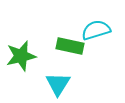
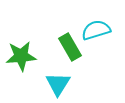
green rectangle: moved 1 px down; rotated 48 degrees clockwise
green star: rotated 8 degrees clockwise
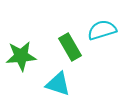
cyan semicircle: moved 6 px right
cyan triangle: rotated 44 degrees counterclockwise
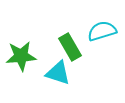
cyan semicircle: moved 1 px down
cyan triangle: moved 11 px up
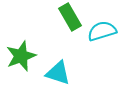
green rectangle: moved 30 px up
green star: rotated 16 degrees counterclockwise
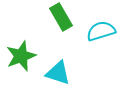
green rectangle: moved 9 px left
cyan semicircle: moved 1 px left
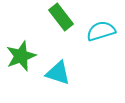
green rectangle: rotated 8 degrees counterclockwise
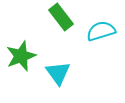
cyan triangle: rotated 36 degrees clockwise
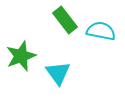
green rectangle: moved 4 px right, 3 px down
cyan semicircle: rotated 28 degrees clockwise
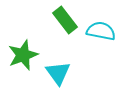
green star: moved 2 px right, 1 px up
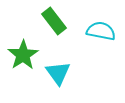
green rectangle: moved 11 px left, 1 px down
green star: rotated 12 degrees counterclockwise
